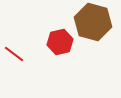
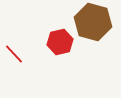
red line: rotated 10 degrees clockwise
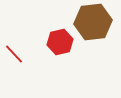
brown hexagon: rotated 21 degrees counterclockwise
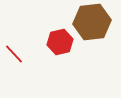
brown hexagon: moved 1 px left
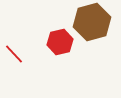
brown hexagon: rotated 9 degrees counterclockwise
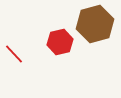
brown hexagon: moved 3 px right, 2 px down
